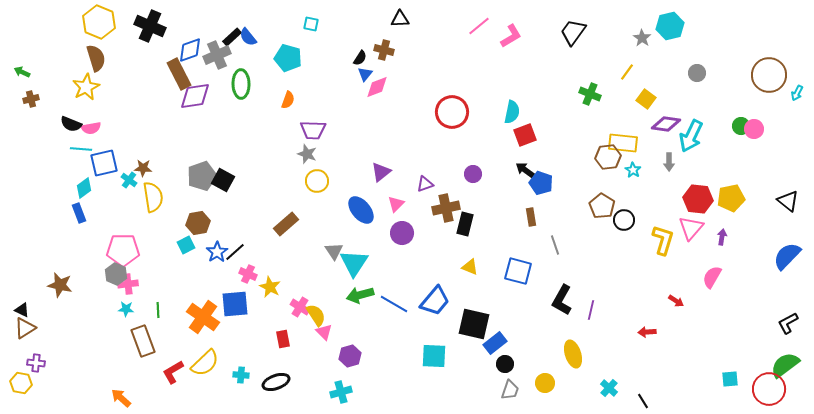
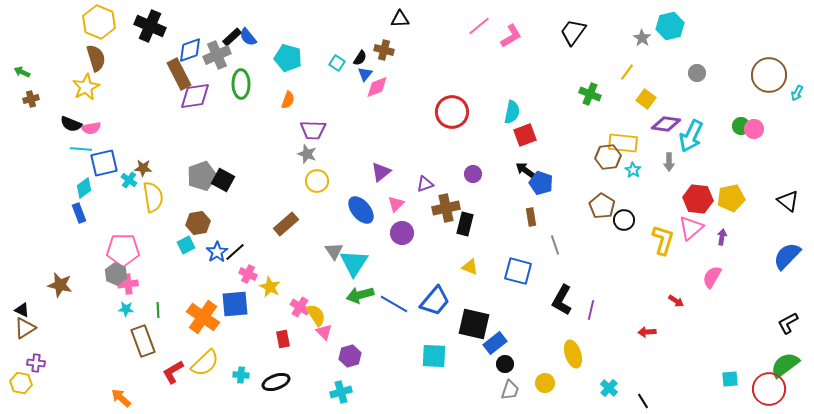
cyan square at (311, 24): moved 26 px right, 39 px down; rotated 21 degrees clockwise
pink triangle at (691, 228): rotated 8 degrees clockwise
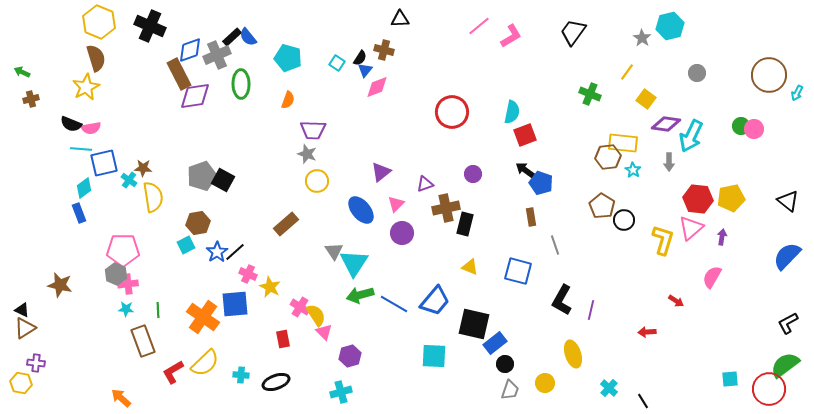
blue triangle at (365, 74): moved 4 px up
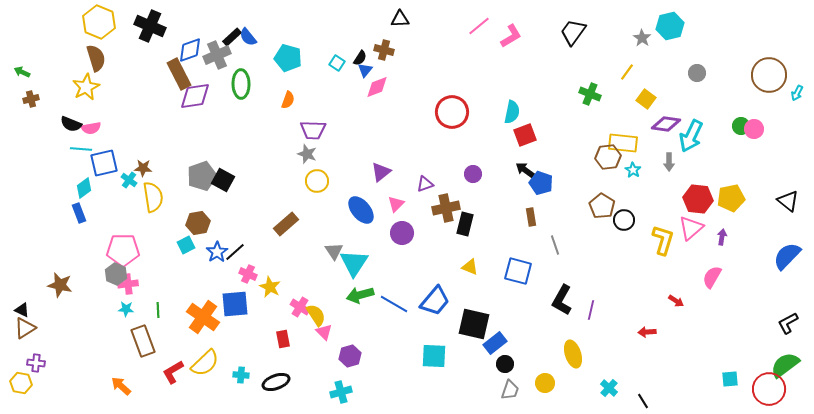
orange arrow at (121, 398): moved 12 px up
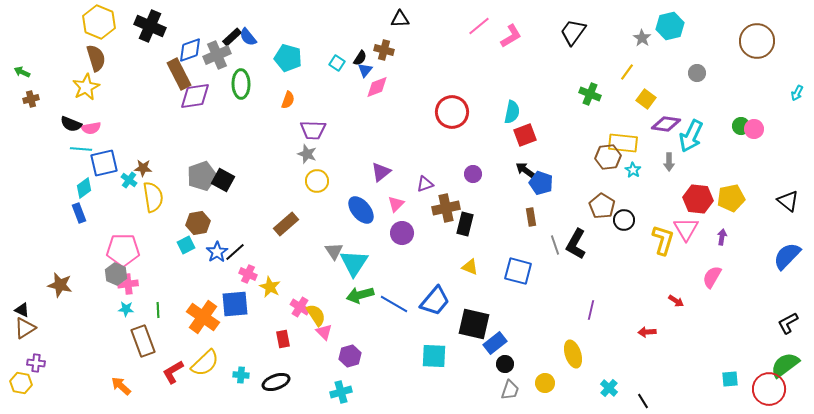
brown circle at (769, 75): moved 12 px left, 34 px up
pink triangle at (691, 228): moved 5 px left, 1 px down; rotated 20 degrees counterclockwise
black L-shape at (562, 300): moved 14 px right, 56 px up
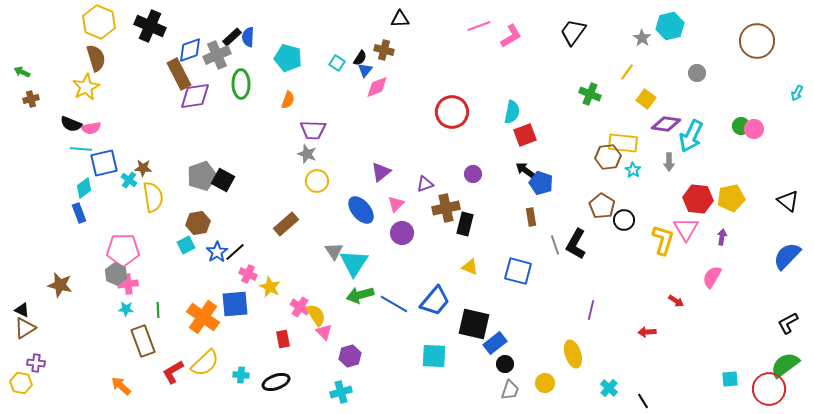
pink line at (479, 26): rotated 20 degrees clockwise
blue semicircle at (248, 37): rotated 42 degrees clockwise
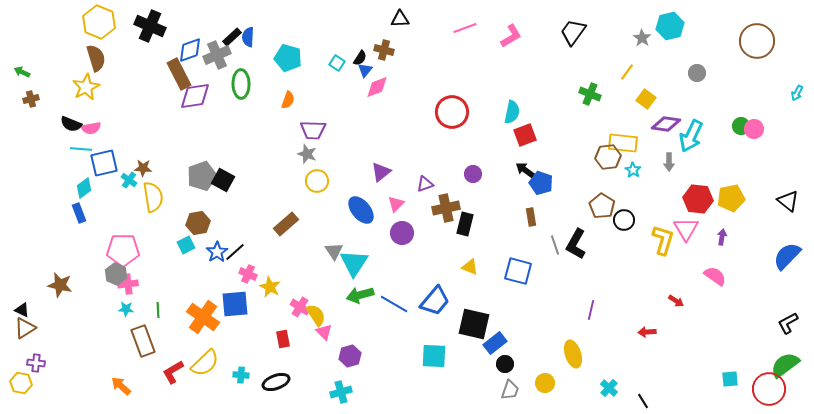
pink line at (479, 26): moved 14 px left, 2 px down
pink semicircle at (712, 277): moved 3 px right, 1 px up; rotated 95 degrees clockwise
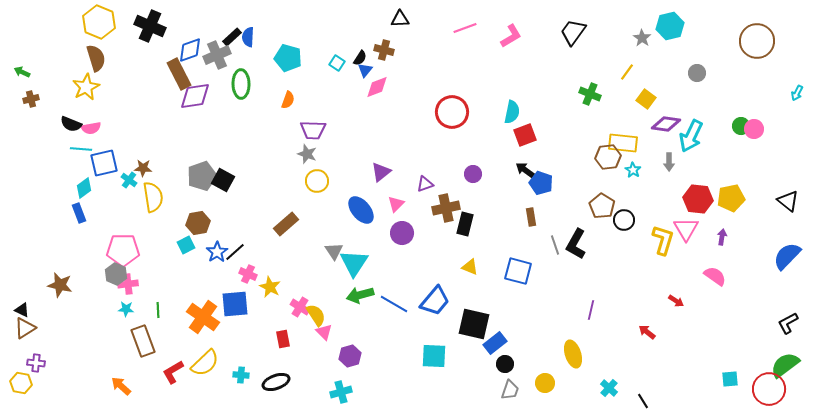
red arrow at (647, 332): rotated 42 degrees clockwise
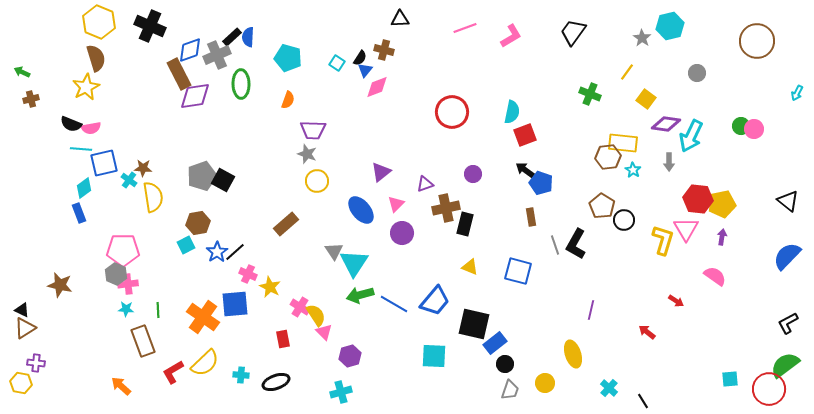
yellow pentagon at (731, 198): moved 9 px left, 6 px down
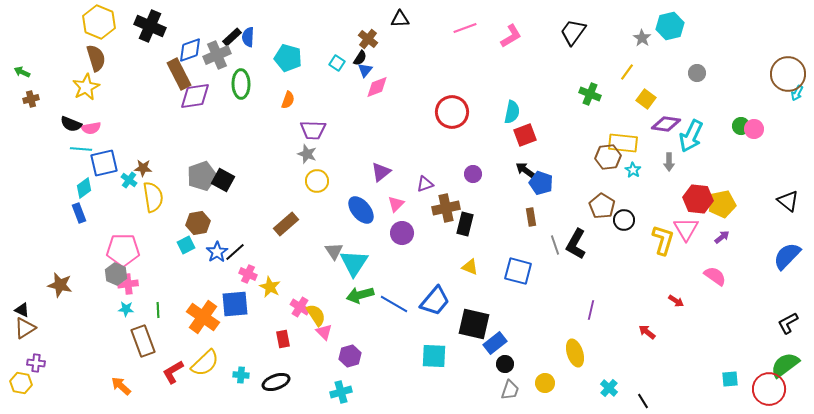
brown circle at (757, 41): moved 31 px right, 33 px down
brown cross at (384, 50): moved 16 px left, 11 px up; rotated 24 degrees clockwise
purple arrow at (722, 237): rotated 42 degrees clockwise
yellow ellipse at (573, 354): moved 2 px right, 1 px up
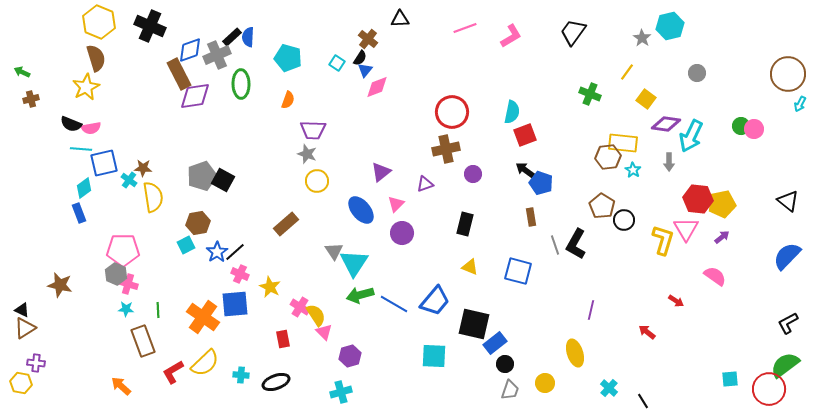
cyan arrow at (797, 93): moved 3 px right, 11 px down
brown cross at (446, 208): moved 59 px up
pink cross at (248, 274): moved 8 px left
pink cross at (128, 284): rotated 24 degrees clockwise
